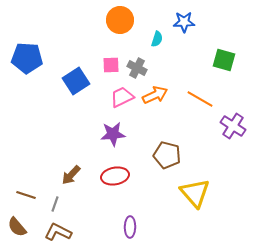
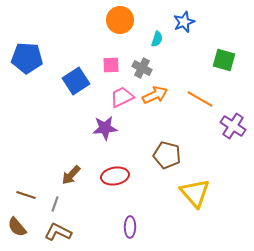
blue star: rotated 20 degrees counterclockwise
gray cross: moved 5 px right
purple star: moved 8 px left, 6 px up
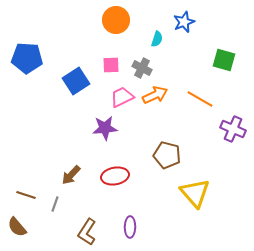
orange circle: moved 4 px left
purple cross: moved 3 px down; rotated 10 degrees counterclockwise
brown L-shape: moved 29 px right; rotated 84 degrees counterclockwise
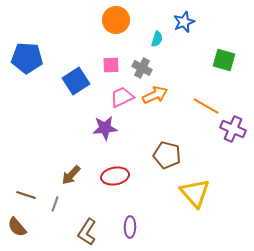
orange line: moved 6 px right, 7 px down
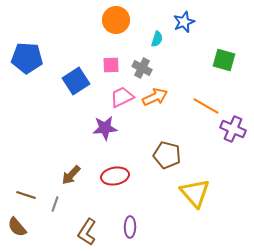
orange arrow: moved 2 px down
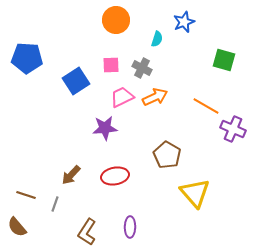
brown pentagon: rotated 16 degrees clockwise
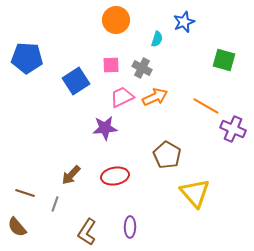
brown line: moved 1 px left, 2 px up
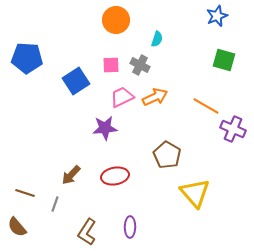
blue star: moved 33 px right, 6 px up
gray cross: moved 2 px left, 3 px up
